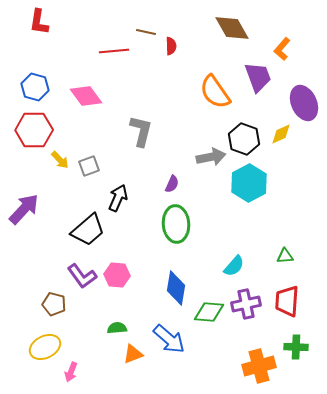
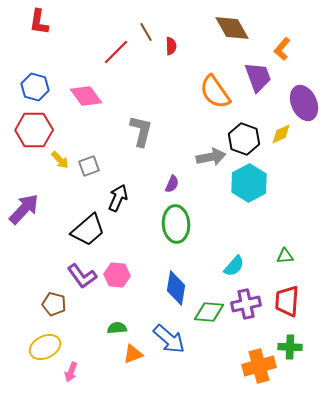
brown line: rotated 48 degrees clockwise
red line: moved 2 px right, 1 px down; rotated 40 degrees counterclockwise
green cross: moved 6 px left
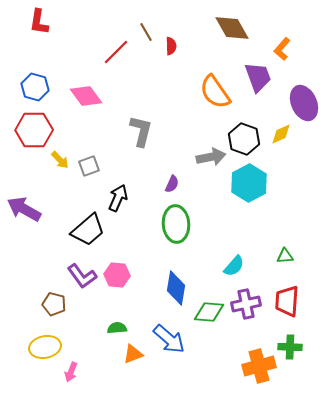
purple arrow: rotated 104 degrees counterclockwise
yellow ellipse: rotated 16 degrees clockwise
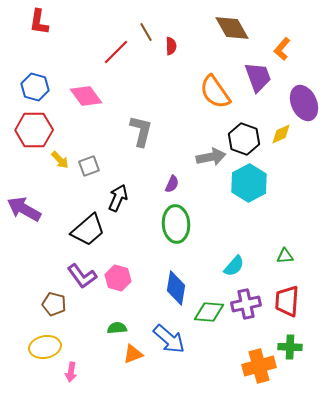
pink hexagon: moved 1 px right, 3 px down; rotated 10 degrees clockwise
pink arrow: rotated 12 degrees counterclockwise
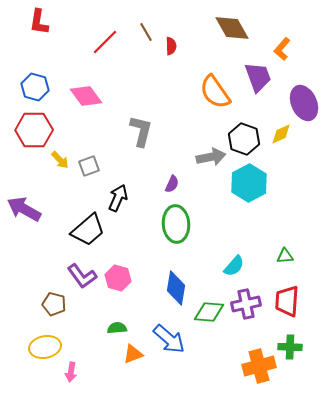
red line: moved 11 px left, 10 px up
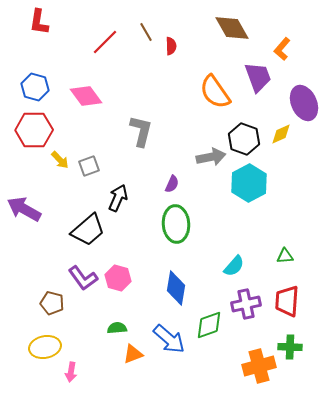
purple L-shape: moved 1 px right, 2 px down
brown pentagon: moved 2 px left, 1 px up
green diamond: moved 13 px down; rotated 24 degrees counterclockwise
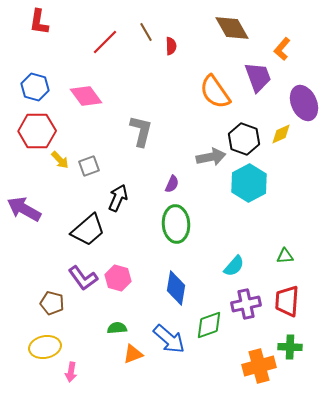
red hexagon: moved 3 px right, 1 px down
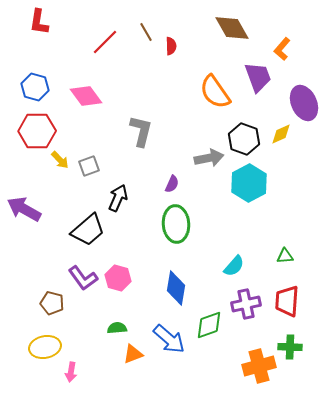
gray arrow: moved 2 px left, 1 px down
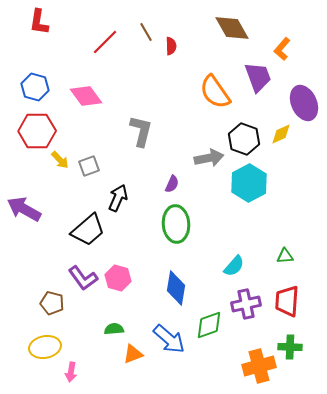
green semicircle: moved 3 px left, 1 px down
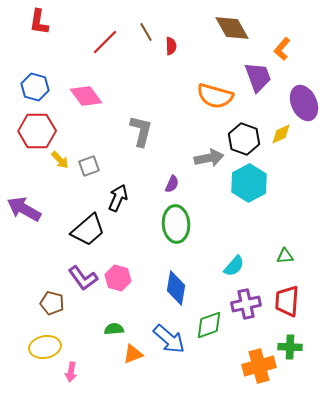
orange semicircle: moved 4 px down; rotated 39 degrees counterclockwise
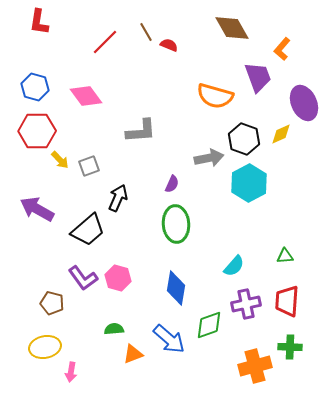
red semicircle: moved 2 px left, 1 px up; rotated 66 degrees counterclockwise
gray L-shape: rotated 72 degrees clockwise
purple arrow: moved 13 px right
orange cross: moved 4 px left
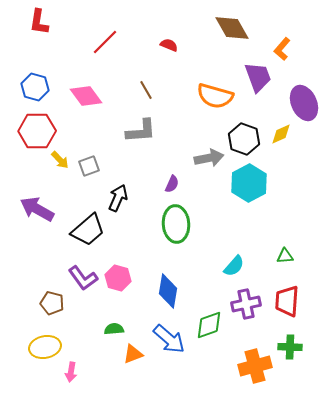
brown line: moved 58 px down
blue diamond: moved 8 px left, 3 px down
